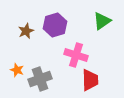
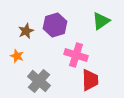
green triangle: moved 1 px left
orange star: moved 14 px up
gray cross: moved 1 px left, 2 px down; rotated 30 degrees counterclockwise
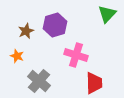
green triangle: moved 6 px right, 7 px up; rotated 12 degrees counterclockwise
red trapezoid: moved 4 px right, 3 px down
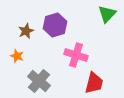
red trapezoid: rotated 15 degrees clockwise
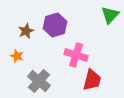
green triangle: moved 3 px right, 1 px down
red trapezoid: moved 2 px left, 3 px up
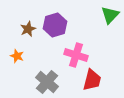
brown star: moved 2 px right, 2 px up
gray cross: moved 8 px right, 1 px down
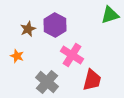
green triangle: rotated 30 degrees clockwise
purple hexagon: rotated 15 degrees counterclockwise
pink cross: moved 4 px left; rotated 15 degrees clockwise
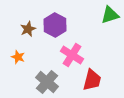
orange star: moved 1 px right, 1 px down
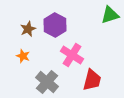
orange star: moved 5 px right, 1 px up
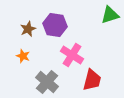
purple hexagon: rotated 20 degrees counterclockwise
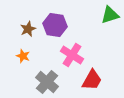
red trapezoid: rotated 15 degrees clockwise
